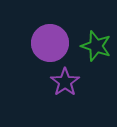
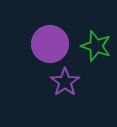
purple circle: moved 1 px down
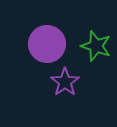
purple circle: moved 3 px left
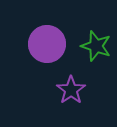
purple star: moved 6 px right, 8 px down
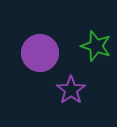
purple circle: moved 7 px left, 9 px down
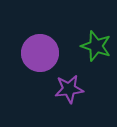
purple star: moved 2 px left, 1 px up; rotated 28 degrees clockwise
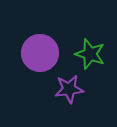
green star: moved 6 px left, 8 px down
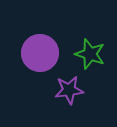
purple star: moved 1 px down
